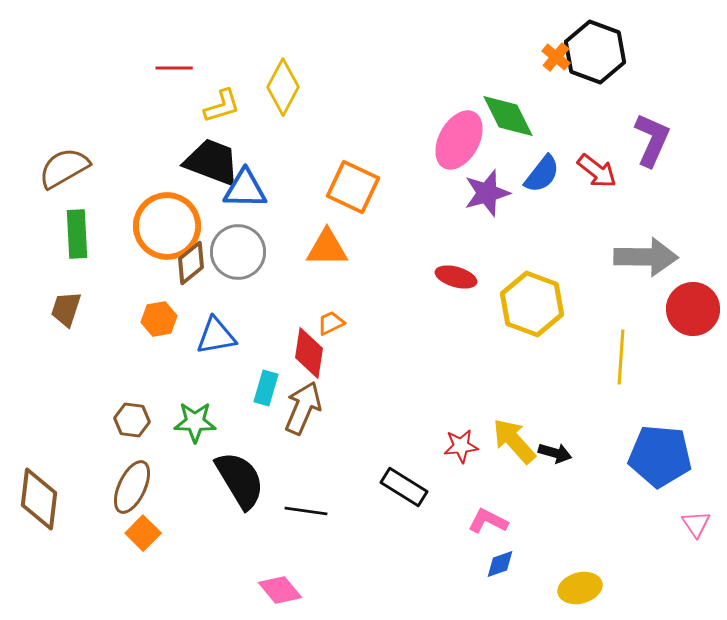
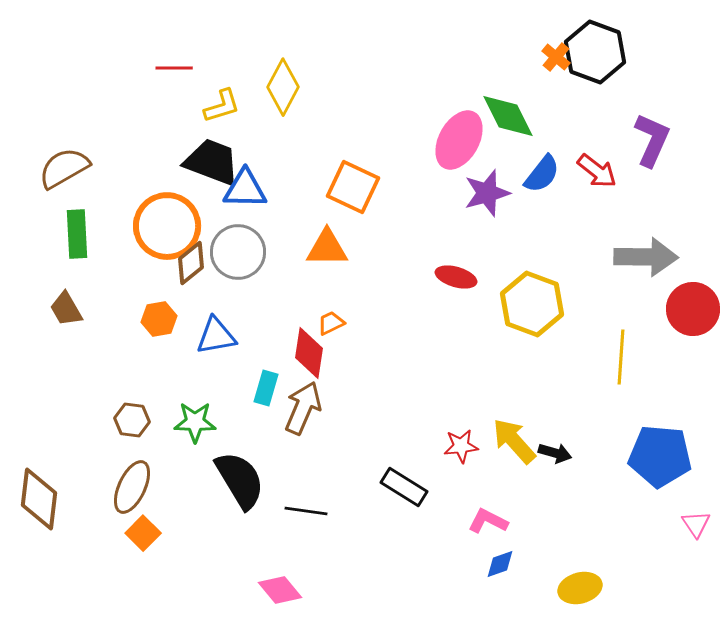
brown trapezoid at (66, 309): rotated 48 degrees counterclockwise
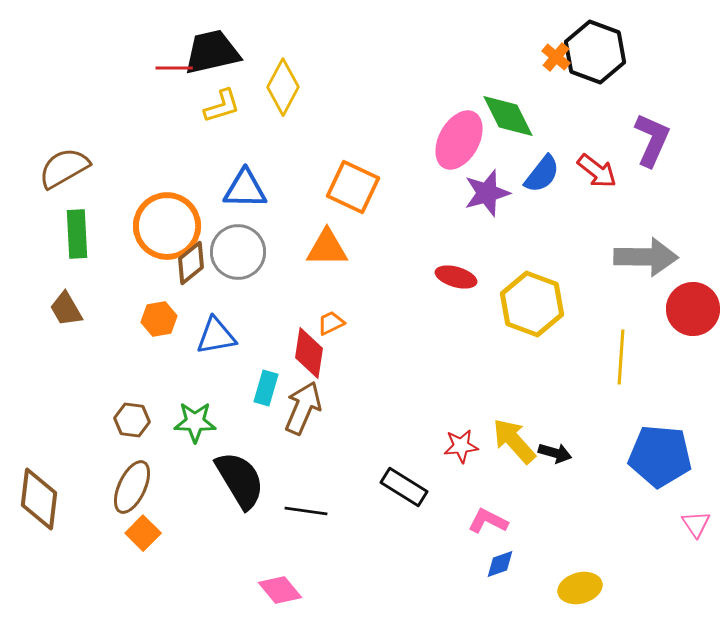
black trapezoid at (212, 162): moved 110 px up; rotated 34 degrees counterclockwise
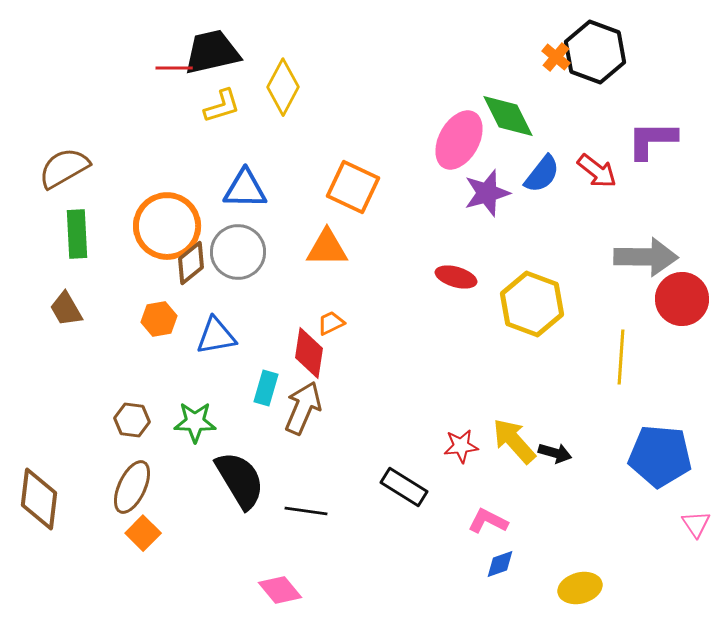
purple L-shape at (652, 140): rotated 114 degrees counterclockwise
red circle at (693, 309): moved 11 px left, 10 px up
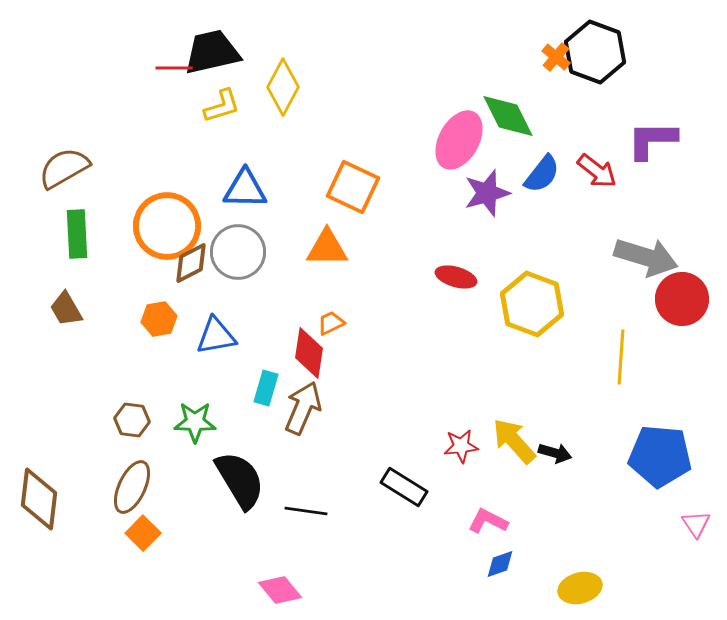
gray arrow at (646, 257): rotated 16 degrees clockwise
brown diamond at (191, 263): rotated 12 degrees clockwise
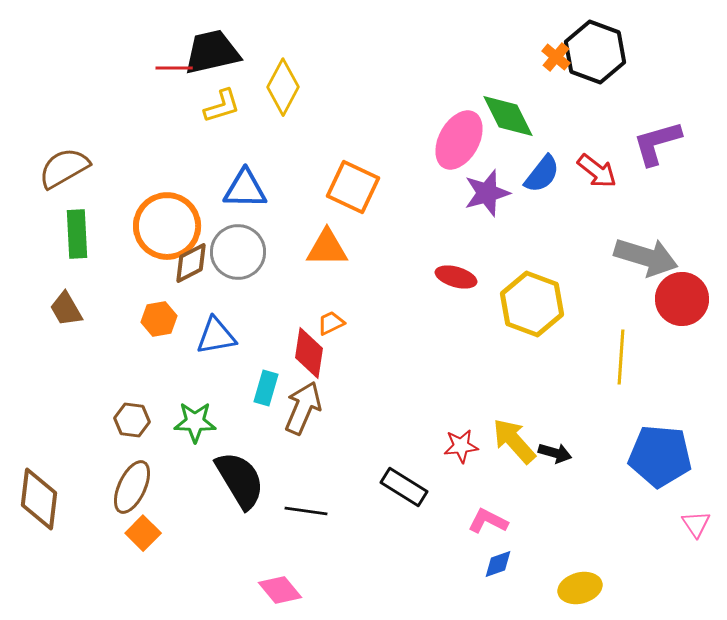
purple L-shape at (652, 140): moved 5 px right, 3 px down; rotated 16 degrees counterclockwise
blue diamond at (500, 564): moved 2 px left
